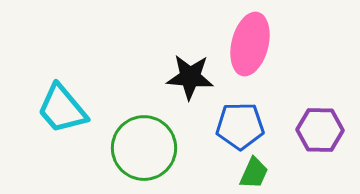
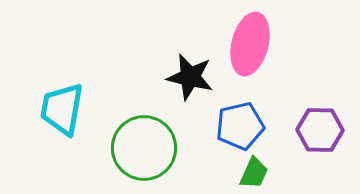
black star: rotated 9 degrees clockwise
cyan trapezoid: rotated 50 degrees clockwise
blue pentagon: rotated 12 degrees counterclockwise
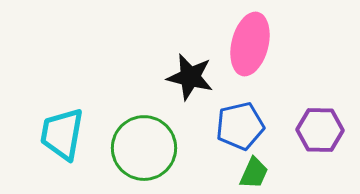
cyan trapezoid: moved 25 px down
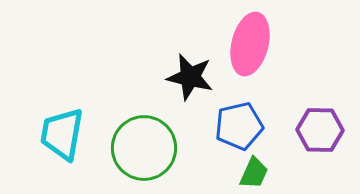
blue pentagon: moved 1 px left
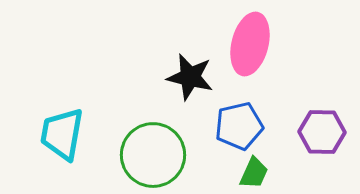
purple hexagon: moved 2 px right, 2 px down
green circle: moved 9 px right, 7 px down
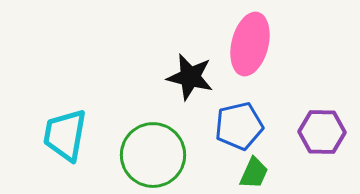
cyan trapezoid: moved 3 px right, 1 px down
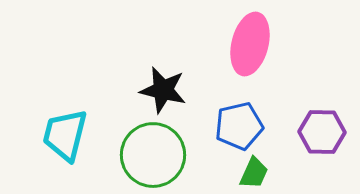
black star: moved 27 px left, 13 px down
cyan trapezoid: rotated 4 degrees clockwise
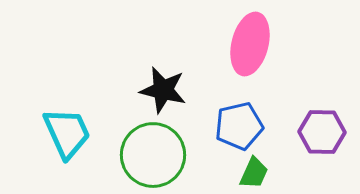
cyan trapezoid: moved 2 px right, 2 px up; rotated 142 degrees clockwise
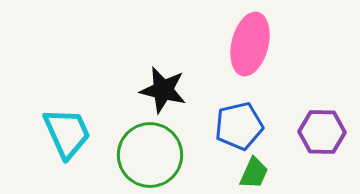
green circle: moved 3 px left
